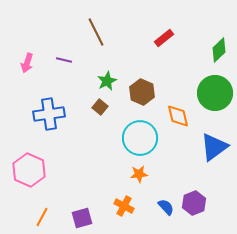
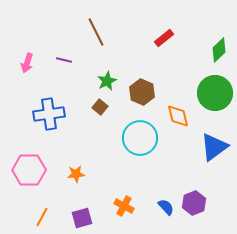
pink hexagon: rotated 24 degrees counterclockwise
orange star: moved 63 px left
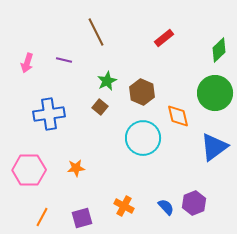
cyan circle: moved 3 px right
orange star: moved 6 px up
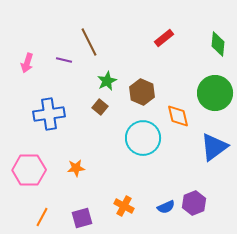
brown line: moved 7 px left, 10 px down
green diamond: moved 1 px left, 6 px up; rotated 40 degrees counterclockwise
blue semicircle: rotated 108 degrees clockwise
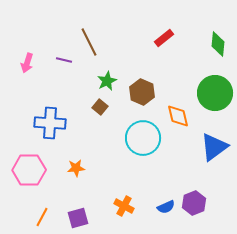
blue cross: moved 1 px right, 9 px down; rotated 12 degrees clockwise
purple square: moved 4 px left
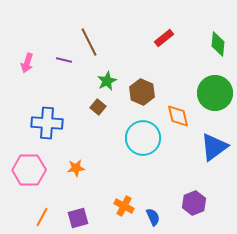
brown square: moved 2 px left
blue cross: moved 3 px left
blue semicircle: moved 13 px left, 10 px down; rotated 90 degrees counterclockwise
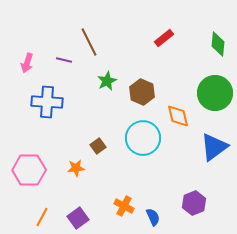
brown square: moved 39 px down; rotated 14 degrees clockwise
blue cross: moved 21 px up
purple square: rotated 20 degrees counterclockwise
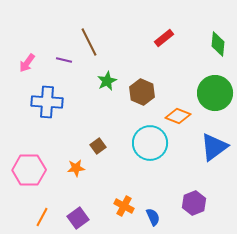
pink arrow: rotated 18 degrees clockwise
orange diamond: rotated 55 degrees counterclockwise
cyan circle: moved 7 px right, 5 px down
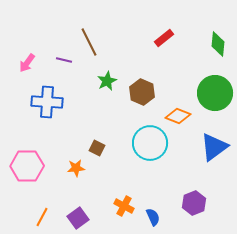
brown square: moved 1 px left, 2 px down; rotated 28 degrees counterclockwise
pink hexagon: moved 2 px left, 4 px up
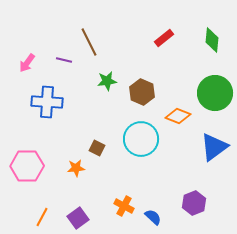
green diamond: moved 6 px left, 4 px up
green star: rotated 18 degrees clockwise
cyan circle: moved 9 px left, 4 px up
blue semicircle: rotated 24 degrees counterclockwise
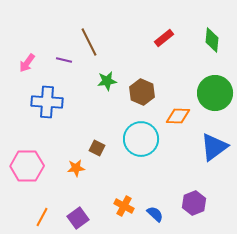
orange diamond: rotated 20 degrees counterclockwise
blue semicircle: moved 2 px right, 3 px up
